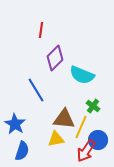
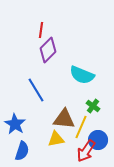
purple diamond: moved 7 px left, 8 px up
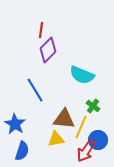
blue line: moved 1 px left
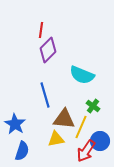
blue line: moved 10 px right, 5 px down; rotated 15 degrees clockwise
blue circle: moved 2 px right, 1 px down
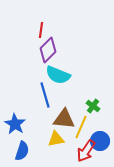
cyan semicircle: moved 24 px left
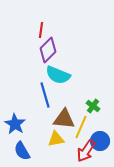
blue semicircle: rotated 132 degrees clockwise
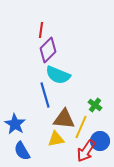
green cross: moved 2 px right, 1 px up
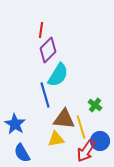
cyan semicircle: rotated 80 degrees counterclockwise
yellow line: rotated 40 degrees counterclockwise
blue semicircle: moved 2 px down
